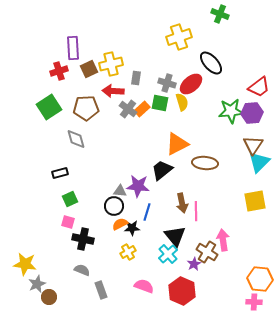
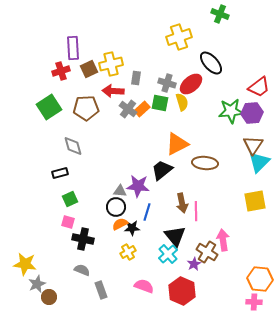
red cross at (59, 71): moved 2 px right
gray diamond at (76, 139): moved 3 px left, 7 px down
black circle at (114, 206): moved 2 px right, 1 px down
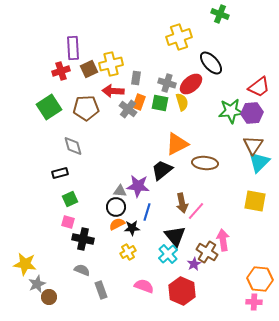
orange rectangle at (142, 109): moved 3 px left, 7 px up; rotated 28 degrees counterclockwise
yellow square at (255, 201): rotated 20 degrees clockwise
pink line at (196, 211): rotated 42 degrees clockwise
orange semicircle at (120, 224): moved 3 px left
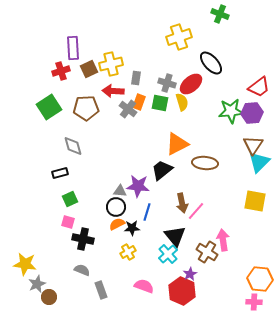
purple star at (194, 264): moved 4 px left, 10 px down
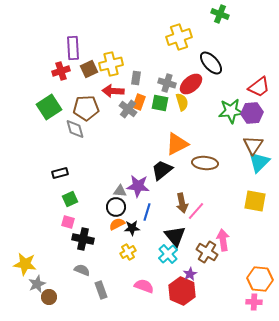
gray diamond at (73, 146): moved 2 px right, 17 px up
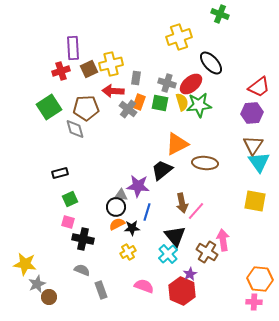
green star at (231, 111): moved 32 px left, 6 px up
cyan triangle at (259, 162): rotated 20 degrees counterclockwise
gray triangle at (120, 191): moved 1 px right, 4 px down
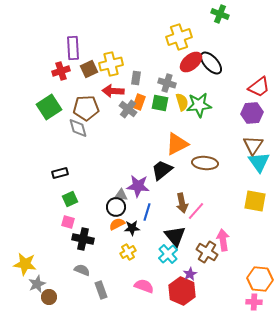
red ellipse at (191, 84): moved 22 px up
gray diamond at (75, 129): moved 3 px right, 1 px up
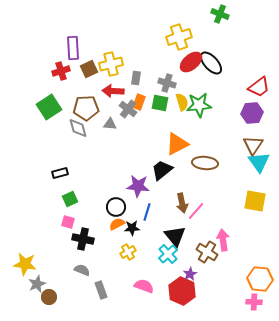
gray triangle at (121, 195): moved 11 px left, 71 px up
